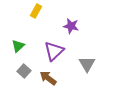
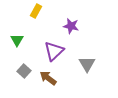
green triangle: moved 1 px left, 6 px up; rotated 16 degrees counterclockwise
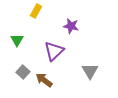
gray triangle: moved 3 px right, 7 px down
gray square: moved 1 px left, 1 px down
brown arrow: moved 4 px left, 2 px down
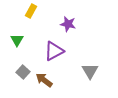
yellow rectangle: moved 5 px left
purple star: moved 3 px left, 2 px up
purple triangle: rotated 15 degrees clockwise
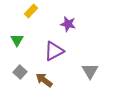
yellow rectangle: rotated 16 degrees clockwise
gray square: moved 3 px left
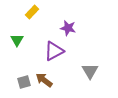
yellow rectangle: moved 1 px right, 1 px down
purple star: moved 4 px down
gray square: moved 4 px right, 10 px down; rotated 32 degrees clockwise
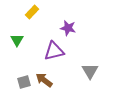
purple triangle: rotated 15 degrees clockwise
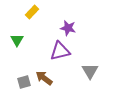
purple triangle: moved 6 px right
brown arrow: moved 2 px up
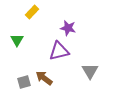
purple triangle: moved 1 px left
